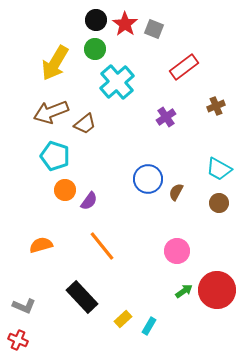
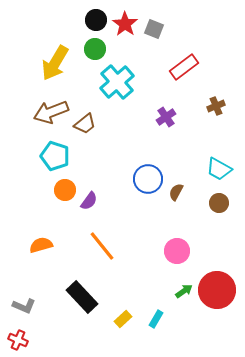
cyan rectangle: moved 7 px right, 7 px up
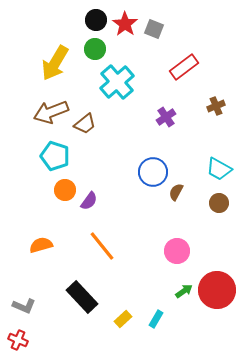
blue circle: moved 5 px right, 7 px up
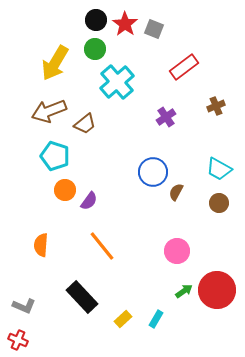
brown arrow: moved 2 px left, 1 px up
orange semicircle: rotated 70 degrees counterclockwise
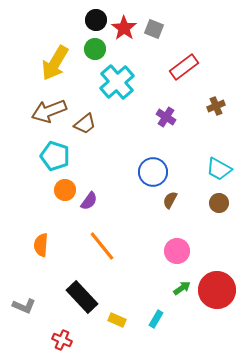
red star: moved 1 px left, 4 px down
purple cross: rotated 24 degrees counterclockwise
brown semicircle: moved 6 px left, 8 px down
green arrow: moved 2 px left, 3 px up
yellow rectangle: moved 6 px left, 1 px down; rotated 66 degrees clockwise
red cross: moved 44 px right
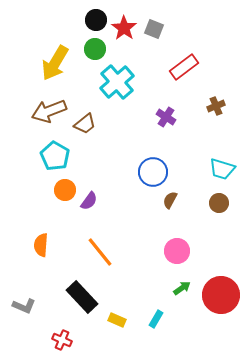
cyan pentagon: rotated 12 degrees clockwise
cyan trapezoid: moved 3 px right; rotated 12 degrees counterclockwise
orange line: moved 2 px left, 6 px down
red circle: moved 4 px right, 5 px down
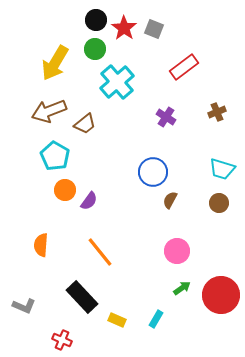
brown cross: moved 1 px right, 6 px down
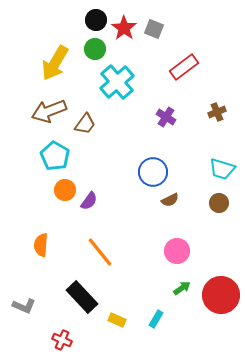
brown trapezoid: rotated 15 degrees counterclockwise
brown semicircle: rotated 144 degrees counterclockwise
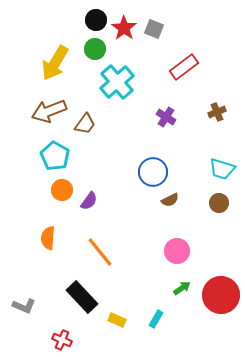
orange circle: moved 3 px left
orange semicircle: moved 7 px right, 7 px up
